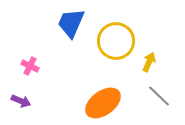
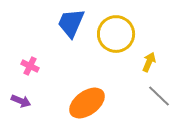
yellow circle: moved 7 px up
orange ellipse: moved 16 px left
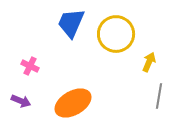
gray line: rotated 55 degrees clockwise
orange ellipse: moved 14 px left; rotated 6 degrees clockwise
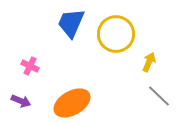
gray line: rotated 55 degrees counterclockwise
orange ellipse: moved 1 px left
